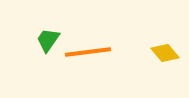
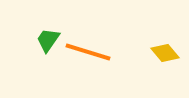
orange line: rotated 24 degrees clockwise
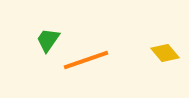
orange line: moved 2 px left, 8 px down; rotated 36 degrees counterclockwise
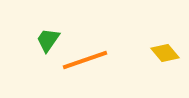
orange line: moved 1 px left
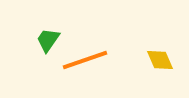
yellow diamond: moved 5 px left, 7 px down; rotated 16 degrees clockwise
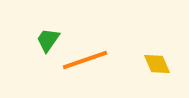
yellow diamond: moved 3 px left, 4 px down
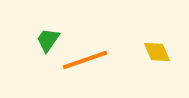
yellow diamond: moved 12 px up
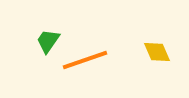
green trapezoid: moved 1 px down
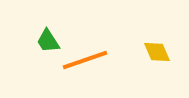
green trapezoid: rotated 68 degrees counterclockwise
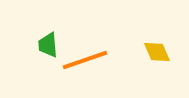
green trapezoid: moved 4 px down; rotated 28 degrees clockwise
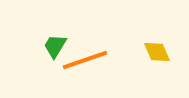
green trapezoid: moved 7 px right, 1 px down; rotated 36 degrees clockwise
